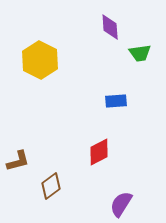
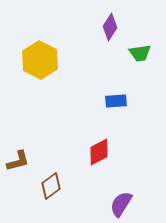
purple diamond: rotated 36 degrees clockwise
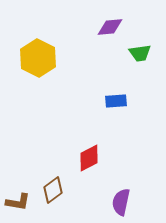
purple diamond: rotated 52 degrees clockwise
yellow hexagon: moved 2 px left, 2 px up
red diamond: moved 10 px left, 6 px down
brown L-shape: moved 41 px down; rotated 25 degrees clockwise
brown diamond: moved 2 px right, 4 px down
purple semicircle: moved 2 px up; rotated 20 degrees counterclockwise
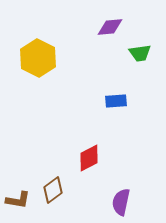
brown L-shape: moved 2 px up
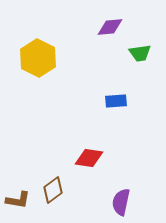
red diamond: rotated 36 degrees clockwise
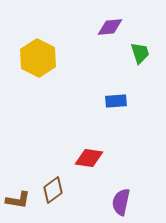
green trapezoid: rotated 100 degrees counterclockwise
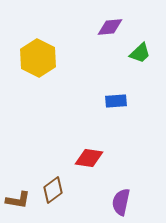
green trapezoid: rotated 65 degrees clockwise
